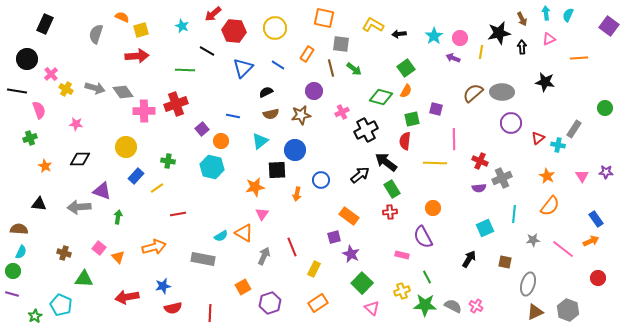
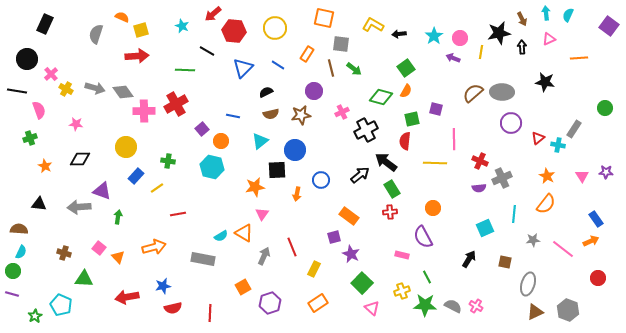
red cross at (176, 104): rotated 10 degrees counterclockwise
orange semicircle at (550, 206): moved 4 px left, 2 px up
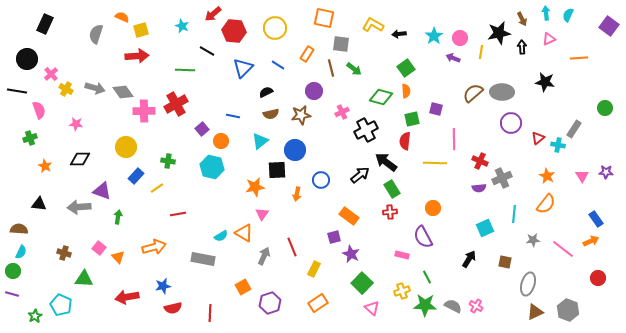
orange semicircle at (406, 91): rotated 32 degrees counterclockwise
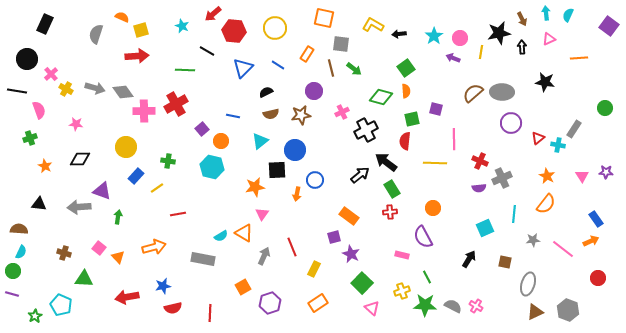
blue circle at (321, 180): moved 6 px left
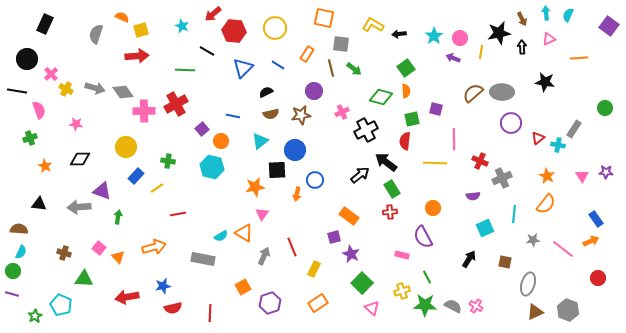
purple semicircle at (479, 188): moved 6 px left, 8 px down
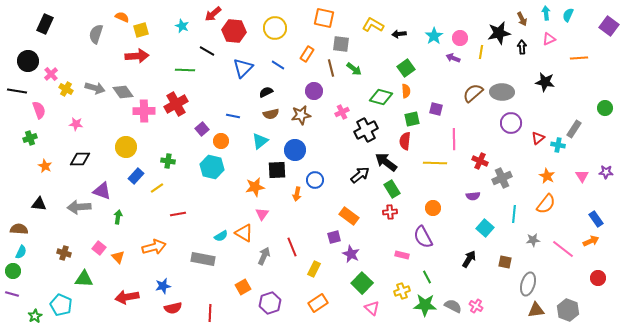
black circle at (27, 59): moved 1 px right, 2 px down
cyan square at (485, 228): rotated 24 degrees counterclockwise
brown triangle at (535, 312): moved 1 px right, 2 px up; rotated 18 degrees clockwise
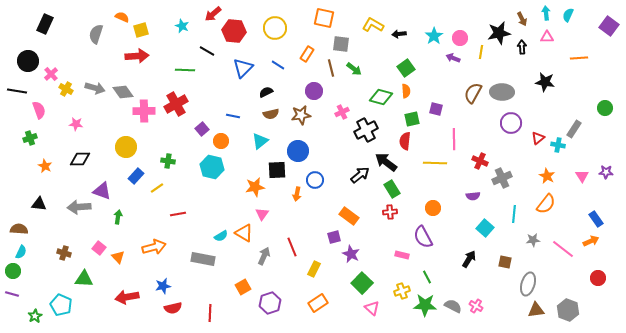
pink triangle at (549, 39): moved 2 px left, 2 px up; rotated 24 degrees clockwise
brown semicircle at (473, 93): rotated 20 degrees counterclockwise
blue circle at (295, 150): moved 3 px right, 1 px down
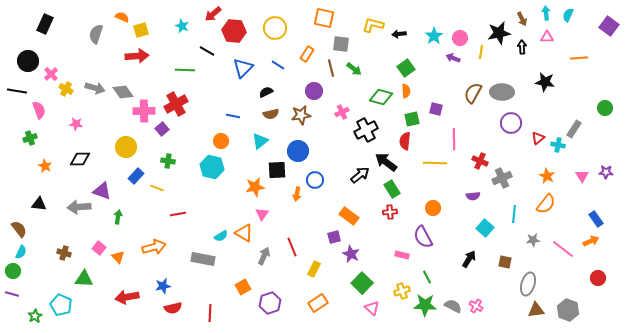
yellow L-shape at (373, 25): rotated 15 degrees counterclockwise
purple square at (202, 129): moved 40 px left
yellow line at (157, 188): rotated 56 degrees clockwise
brown semicircle at (19, 229): rotated 48 degrees clockwise
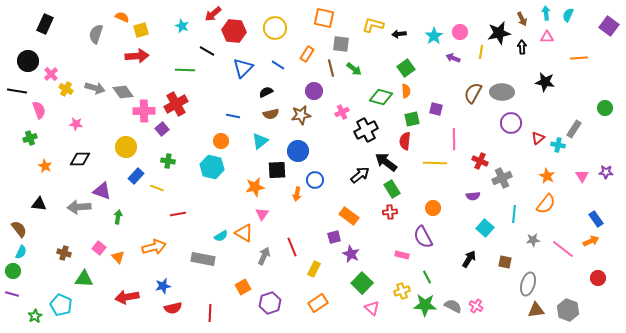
pink circle at (460, 38): moved 6 px up
